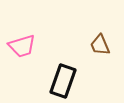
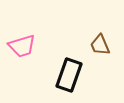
black rectangle: moved 6 px right, 6 px up
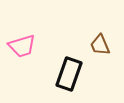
black rectangle: moved 1 px up
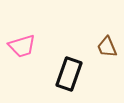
brown trapezoid: moved 7 px right, 2 px down
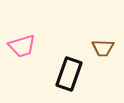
brown trapezoid: moved 4 px left, 1 px down; rotated 65 degrees counterclockwise
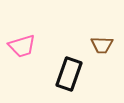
brown trapezoid: moved 1 px left, 3 px up
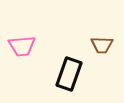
pink trapezoid: rotated 12 degrees clockwise
